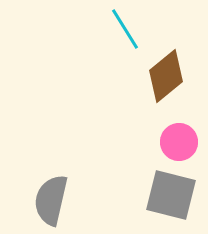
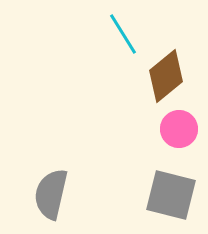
cyan line: moved 2 px left, 5 px down
pink circle: moved 13 px up
gray semicircle: moved 6 px up
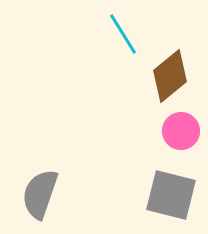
brown diamond: moved 4 px right
pink circle: moved 2 px right, 2 px down
gray semicircle: moved 11 px left; rotated 6 degrees clockwise
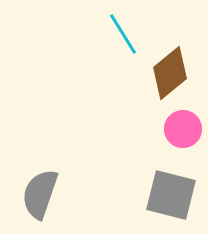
brown diamond: moved 3 px up
pink circle: moved 2 px right, 2 px up
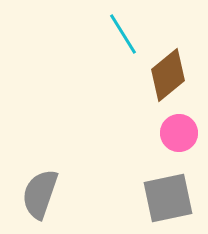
brown diamond: moved 2 px left, 2 px down
pink circle: moved 4 px left, 4 px down
gray square: moved 3 px left, 3 px down; rotated 26 degrees counterclockwise
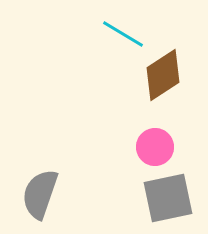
cyan line: rotated 27 degrees counterclockwise
brown diamond: moved 5 px left; rotated 6 degrees clockwise
pink circle: moved 24 px left, 14 px down
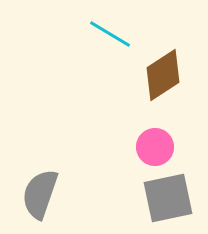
cyan line: moved 13 px left
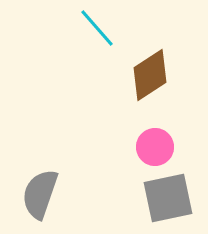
cyan line: moved 13 px left, 6 px up; rotated 18 degrees clockwise
brown diamond: moved 13 px left
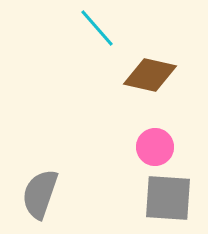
brown diamond: rotated 46 degrees clockwise
gray square: rotated 16 degrees clockwise
